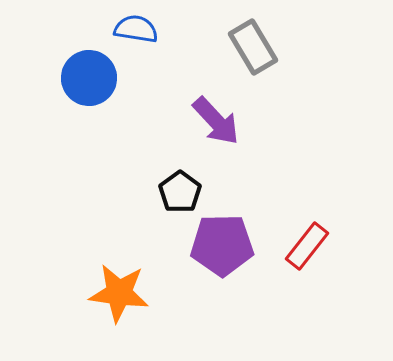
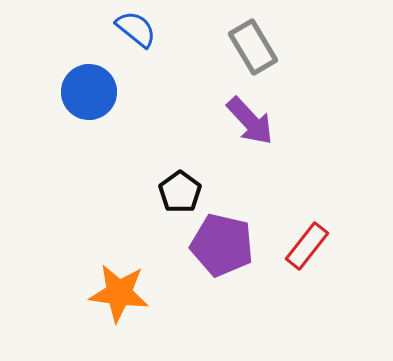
blue semicircle: rotated 30 degrees clockwise
blue circle: moved 14 px down
purple arrow: moved 34 px right
purple pentagon: rotated 14 degrees clockwise
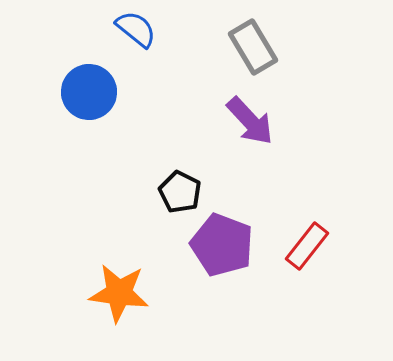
black pentagon: rotated 9 degrees counterclockwise
purple pentagon: rotated 8 degrees clockwise
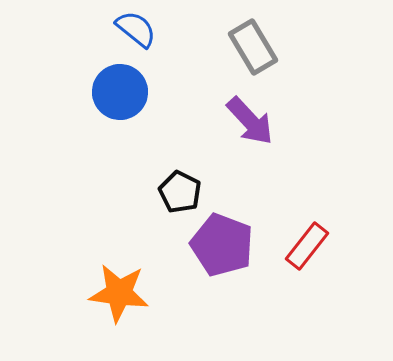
blue circle: moved 31 px right
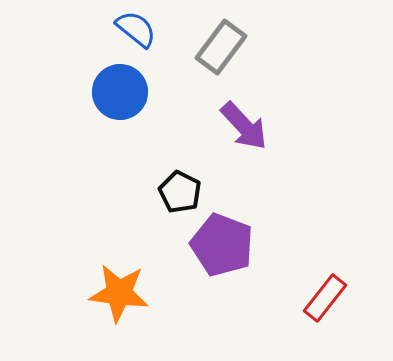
gray rectangle: moved 32 px left; rotated 68 degrees clockwise
purple arrow: moved 6 px left, 5 px down
red rectangle: moved 18 px right, 52 px down
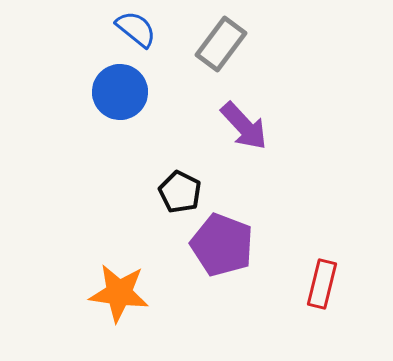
gray rectangle: moved 3 px up
red rectangle: moved 3 px left, 14 px up; rotated 24 degrees counterclockwise
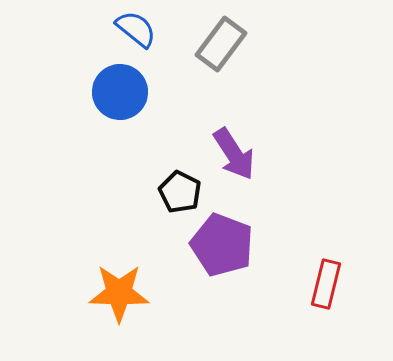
purple arrow: moved 10 px left, 28 px down; rotated 10 degrees clockwise
red rectangle: moved 4 px right
orange star: rotated 6 degrees counterclockwise
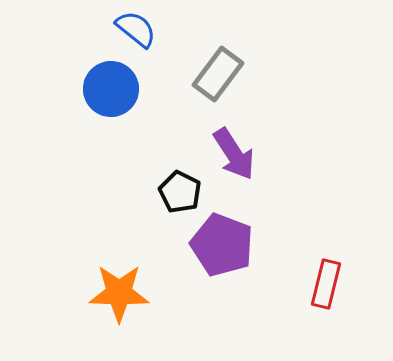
gray rectangle: moved 3 px left, 30 px down
blue circle: moved 9 px left, 3 px up
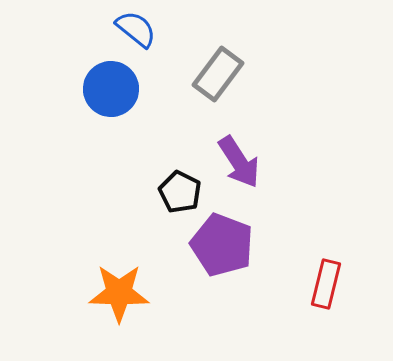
purple arrow: moved 5 px right, 8 px down
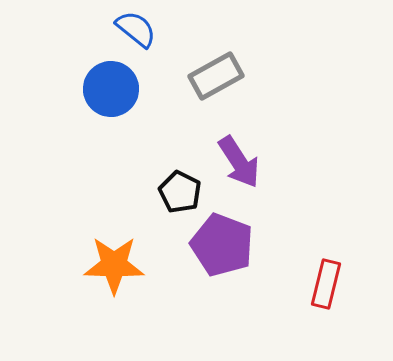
gray rectangle: moved 2 px left, 2 px down; rotated 24 degrees clockwise
orange star: moved 5 px left, 28 px up
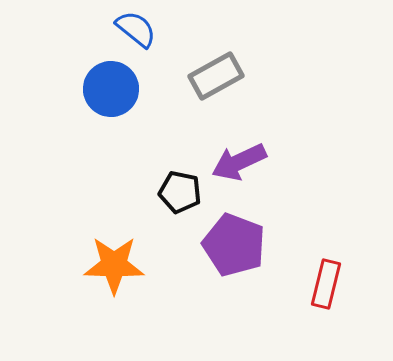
purple arrow: rotated 98 degrees clockwise
black pentagon: rotated 15 degrees counterclockwise
purple pentagon: moved 12 px right
